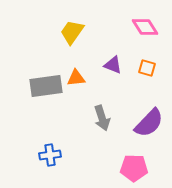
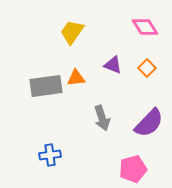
orange square: rotated 30 degrees clockwise
pink pentagon: moved 1 px left, 1 px down; rotated 16 degrees counterclockwise
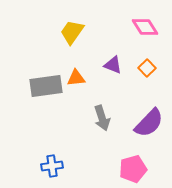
blue cross: moved 2 px right, 11 px down
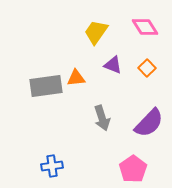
yellow trapezoid: moved 24 px right
pink pentagon: rotated 20 degrees counterclockwise
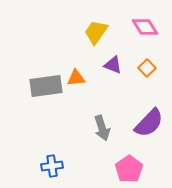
gray arrow: moved 10 px down
pink pentagon: moved 4 px left
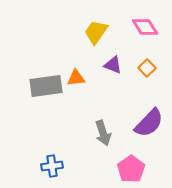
gray arrow: moved 1 px right, 5 px down
pink pentagon: moved 2 px right
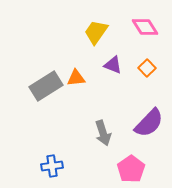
gray rectangle: rotated 24 degrees counterclockwise
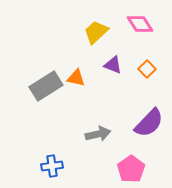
pink diamond: moved 5 px left, 3 px up
yellow trapezoid: rotated 12 degrees clockwise
orange square: moved 1 px down
orange triangle: rotated 18 degrees clockwise
gray arrow: moved 5 px left, 1 px down; rotated 85 degrees counterclockwise
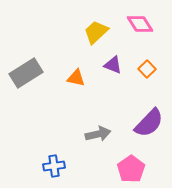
gray rectangle: moved 20 px left, 13 px up
blue cross: moved 2 px right
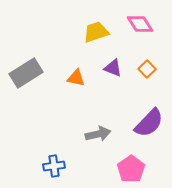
yellow trapezoid: rotated 24 degrees clockwise
purple triangle: moved 3 px down
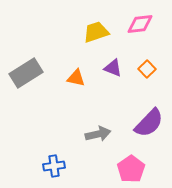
pink diamond: rotated 64 degrees counterclockwise
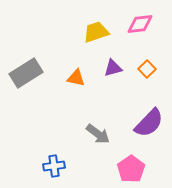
purple triangle: rotated 36 degrees counterclockwise
gray arrow: rotated 50 degrees clockwise
